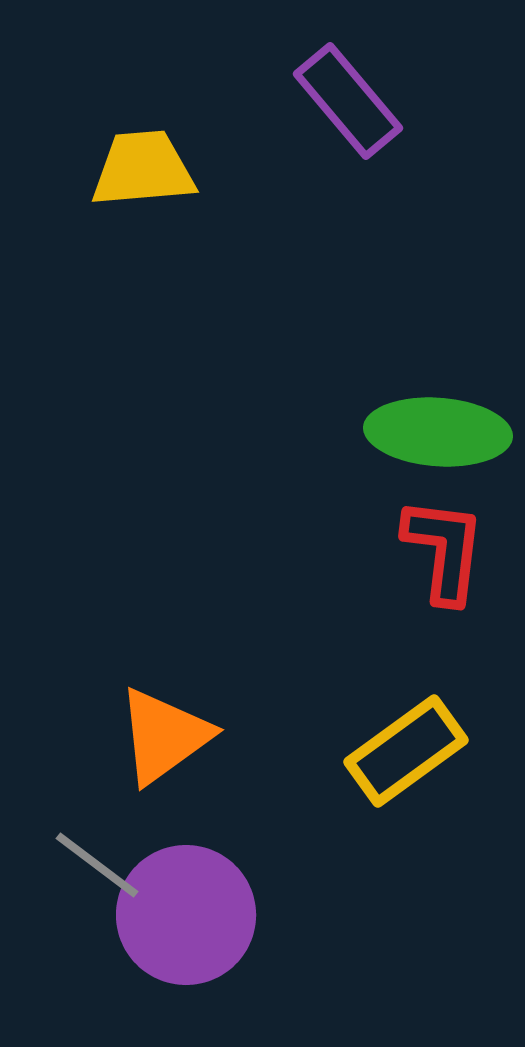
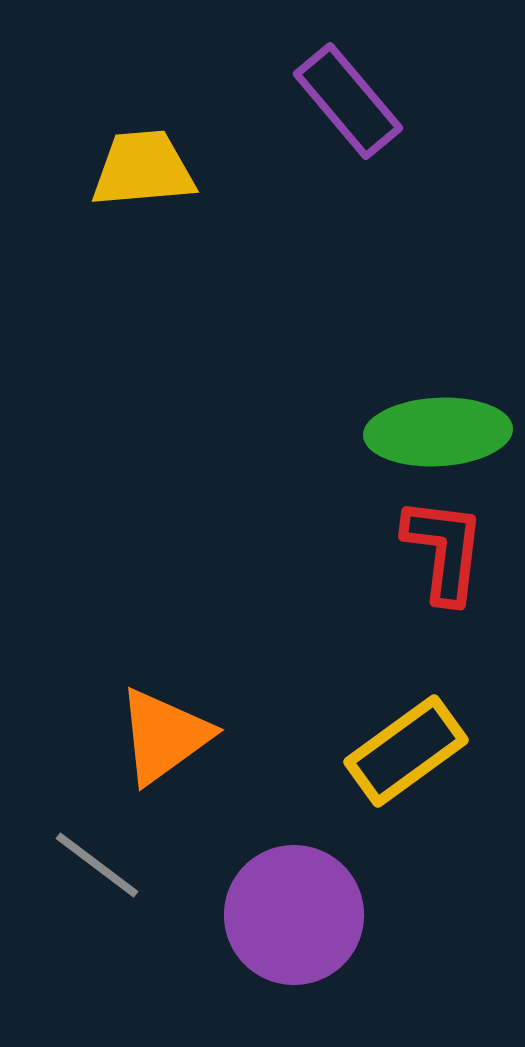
green ellipse: rotated 7 degrees counterclockwise
purple circle: moved 108 px right
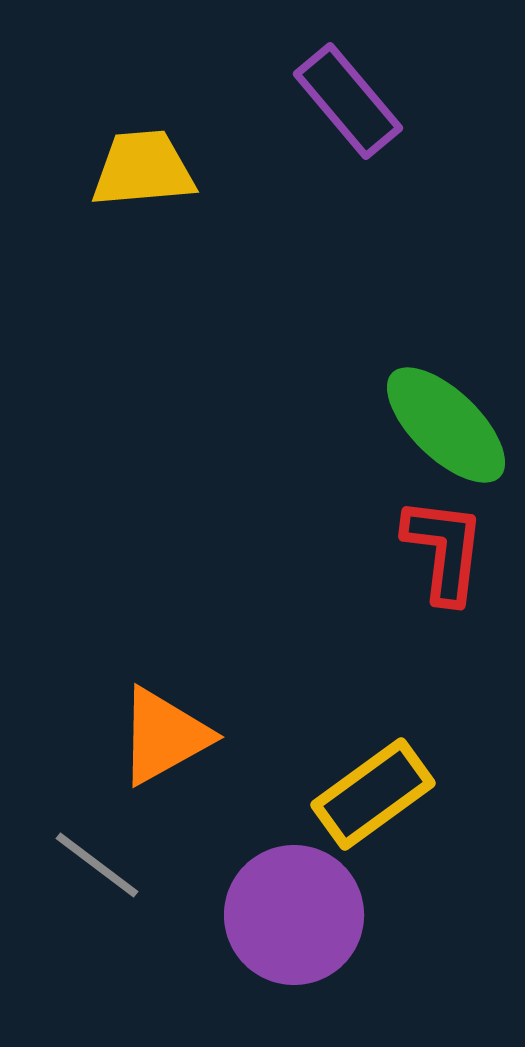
green ellipse: moved 8 px right, 7 px up; rotated 47 degrees clockwise
orange triangle: rotated 7 degrees clockwise
yellow rectangle: moved 33 px left, 43 px down
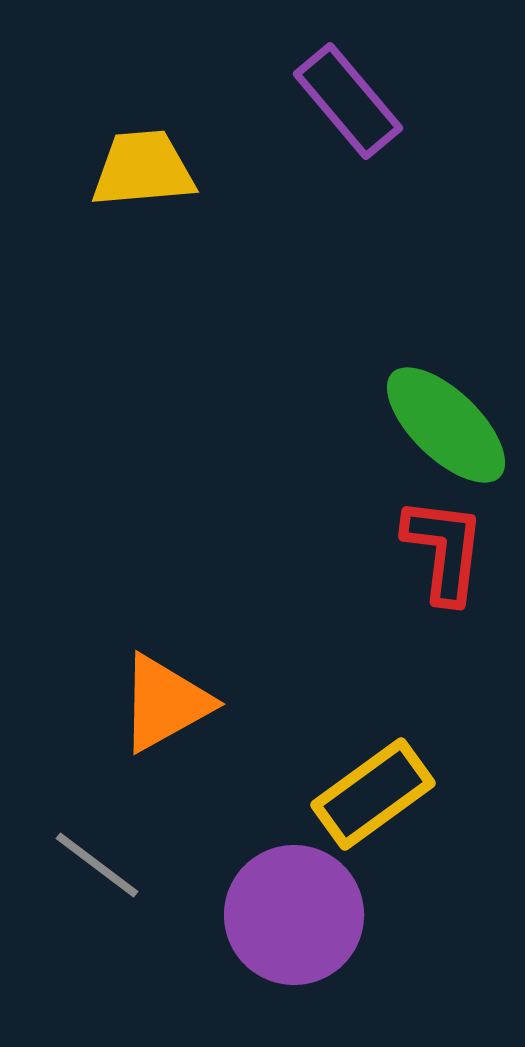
orange triangle: moved 1 px right, 33 px up
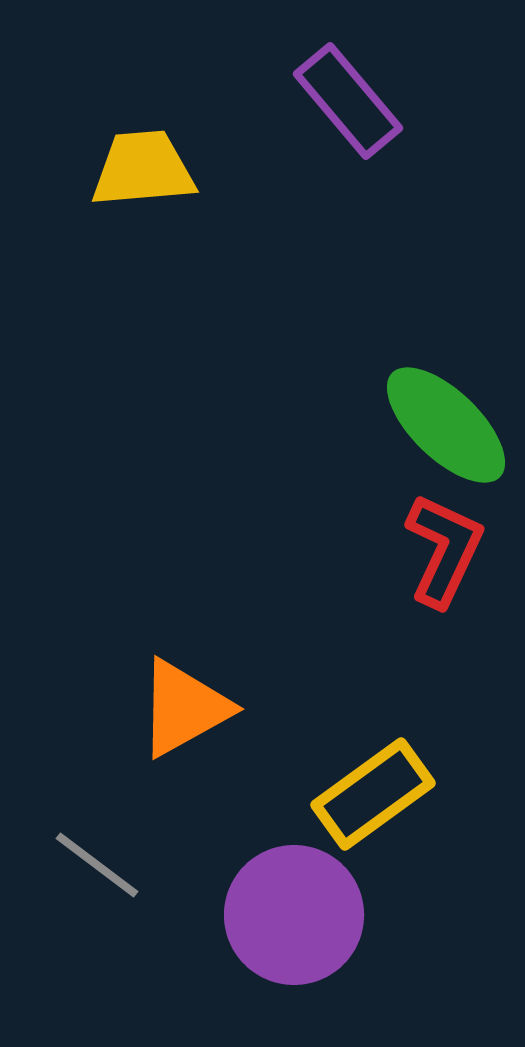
red L-shape: rotated 18 degrees clockwise
orange triangle: moved 19 px right, 5 px down
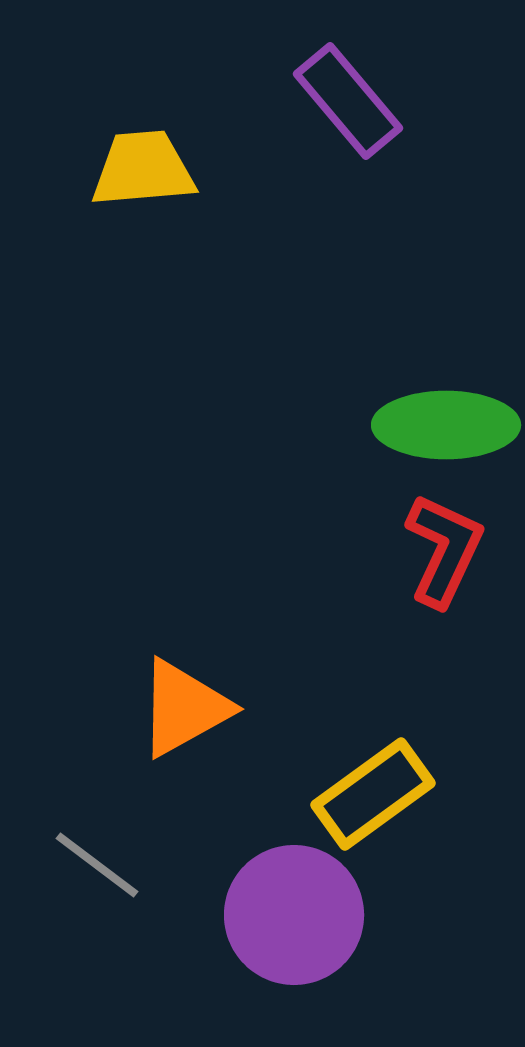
green ellipse: rotated 44 degrees counterclockwise
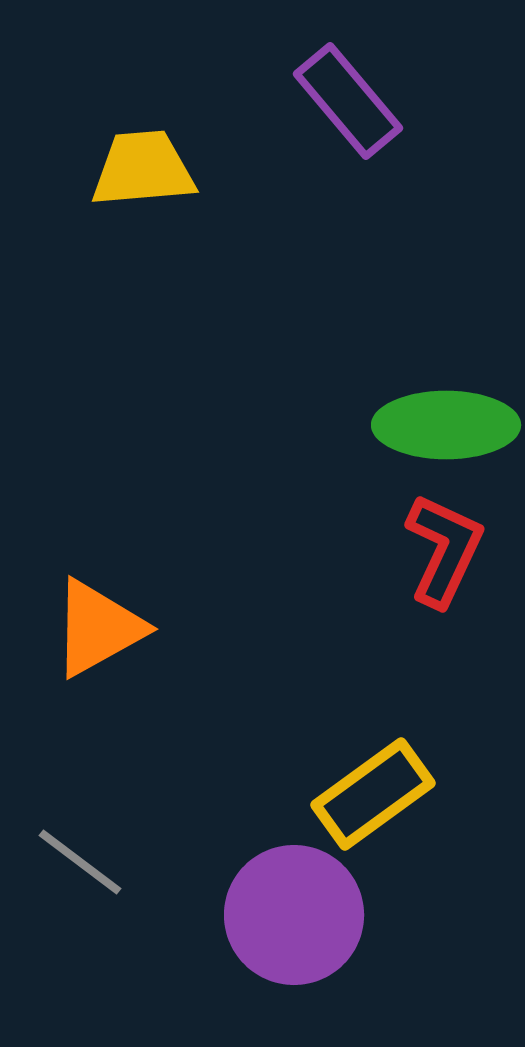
orange triangle: moved 86 px left, 80 px up
gray line: moved 17 px left, 3 px up
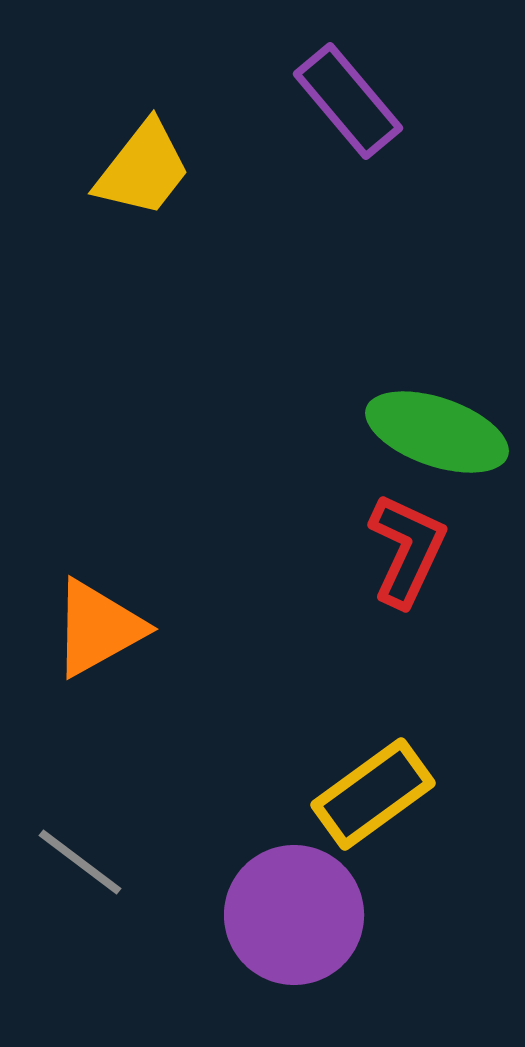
yellow trapezoid: rotated 133 degrees clockwise
green ellipse: moved 9 px left, 7 px down; rotated 19 degrees clockwise
red L-shape: moved 37 px left
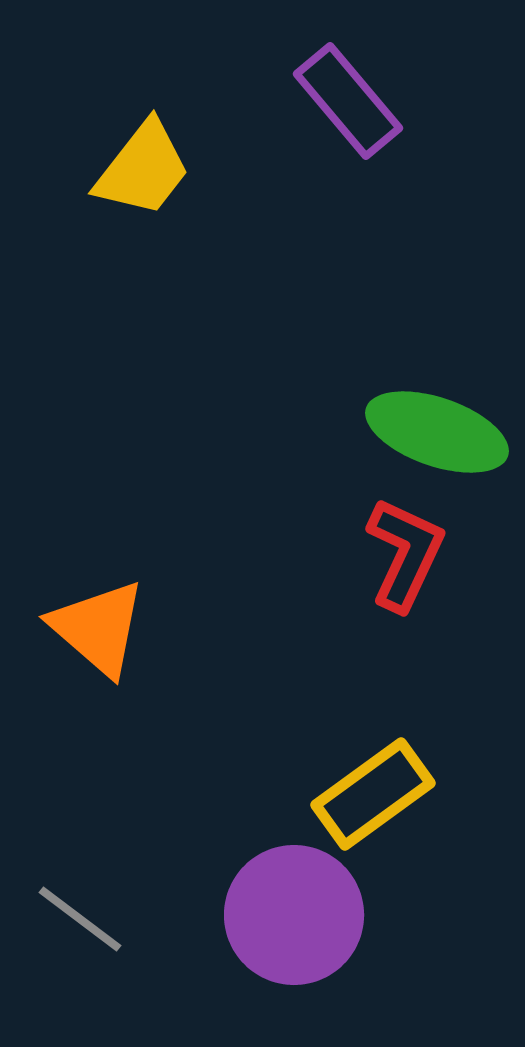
red L-shape: moved 2 px left, 4 px down
orange triangle: rotated 50 degrees counterclockwise
gray line: moved 57 px down
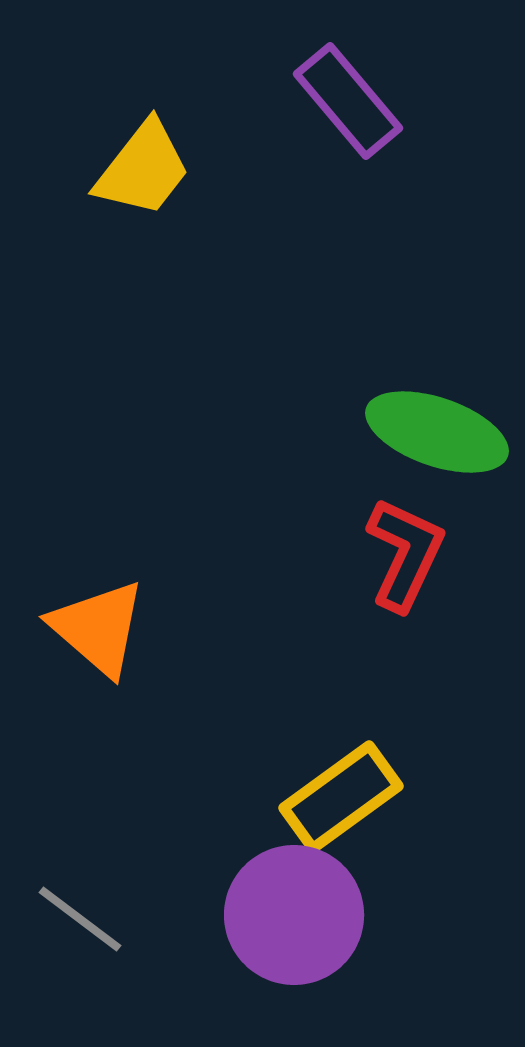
yellow rectangle: moved 32 px left, 3 px down
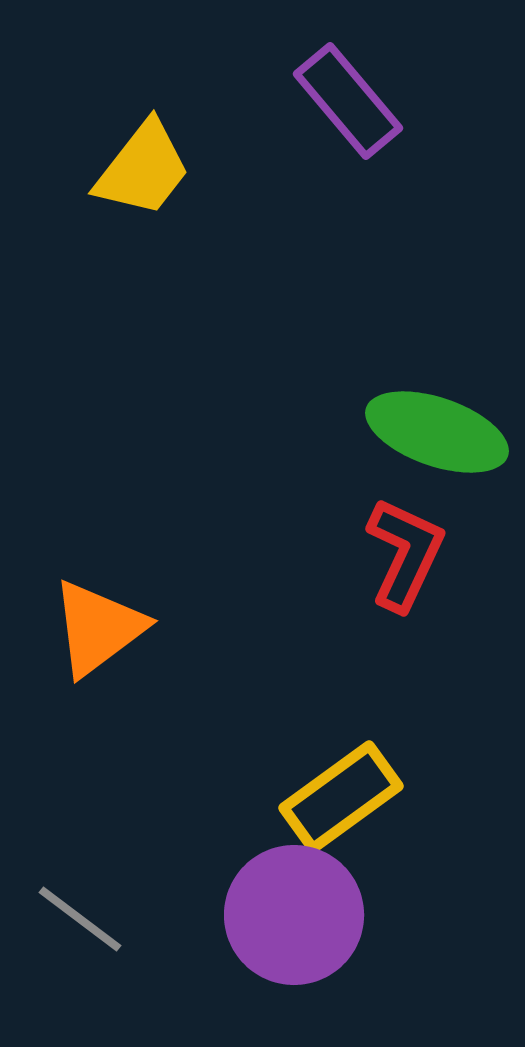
orange triangle: rotated 42 degrees clockwise
